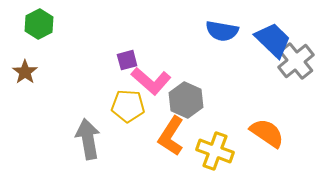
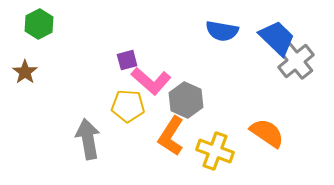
blue trapezoid: moved 4 px right, 2 px up
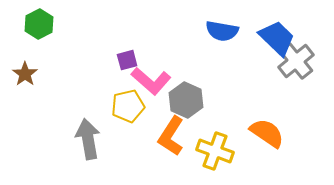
brown star: moved 2 px down
yellow pentagon: rotated 16 degrees counterclockwise
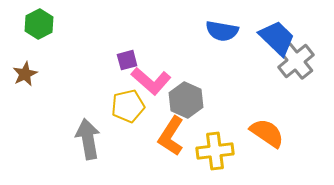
brown star: rotated 10 degrees clockwise
yellow cross: rotated 27 degrees counterclockwise
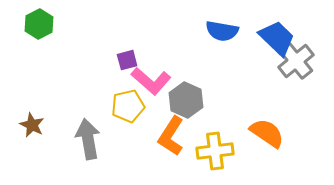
brown star: moved 7 px right, 51 px down; rotated 20 degrees counterclockwise
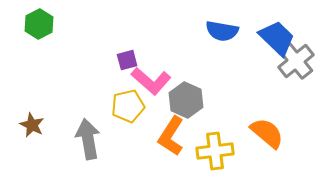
orange semicircle: rotated 6 degrees clockwise
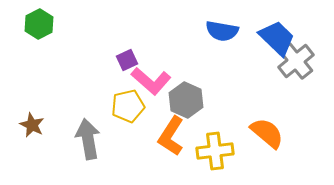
purple square: rotated 10 degrees counterclockwise
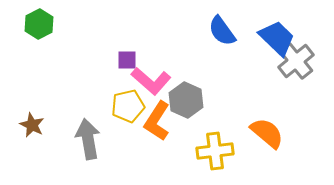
blue semicircle: rotated 44 degrees clockwise
purple square: rotated 25 degrees clockwise
orange L-shape: moved 14 px left, 15 px up
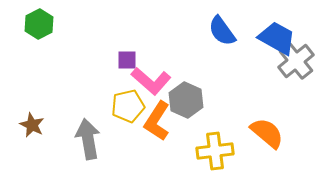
blue trapezoid: rotated 15 degrees counterclockwise
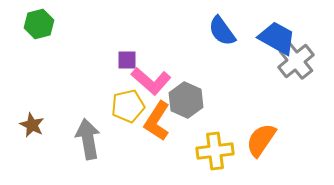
green hexagon: rotated 12 degrees clockwise
orange semicircle: moved 6 px left, 7 px down; rotated 96 degrees counterclockwise
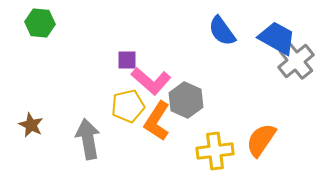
green hexagon: moved 1 px right, 1 px up; rotated 20 degrees clockwise
brown star: moved 1 px left
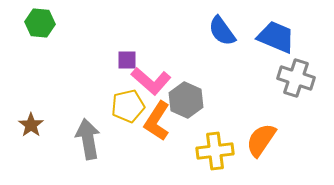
blue trapezoid: moved 1 px left, 1 px up; rotated 6 degrees counterclockwise
gray cross: moved 17 px down; rotated 33 degrees counterclockwise
brown star: rotated 10 degrees clockwise
